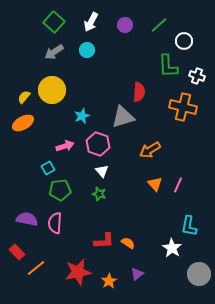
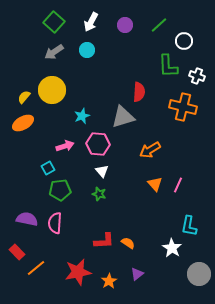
pink hexagon: rotated 15 degrees counterclockwise
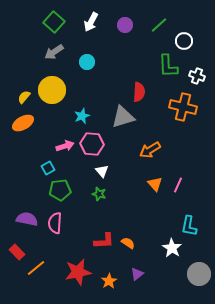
cyan circle: moved 12 px down
pink hexagon: moved 6 px left
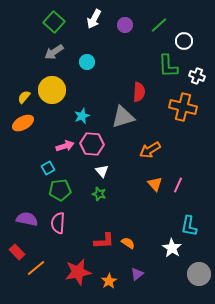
white arrow: moved 3 px right, 3 px up
pink semicircle: moved 3 px right
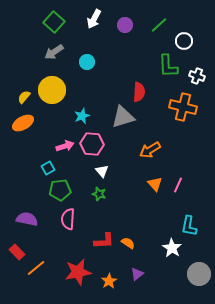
pink semicircle: moved 10 px right, 4 px up
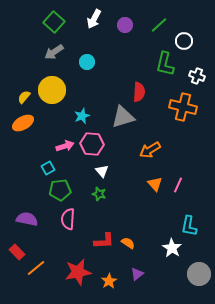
green L-shape: moved 3 px left, 2 px up; rotated 15 degrees clockwise
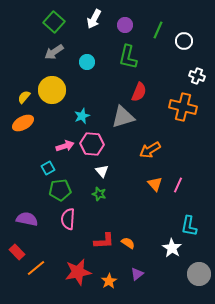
green line: moved 1 px left, 5 px down; rotated 24 degrees counterclockwise
green L-shape: moved 37 px left, 7 px up
red semicircle: rotated 18 degrees clockwise
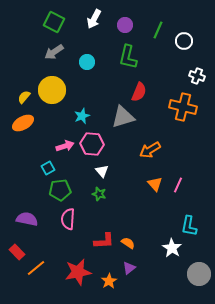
green square: rotated 15 degrees counterclockwise
purple triangle: moved 8 px left, 6 px up
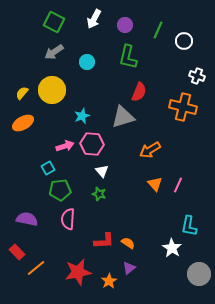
yellow semicircle: moved 2 px left, 4 px up
